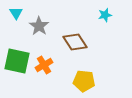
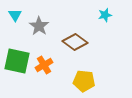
cyan triangle: moved 1 px left, 2 px down
brown diamond: rotated 20 degrees counterclockwise
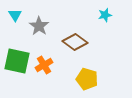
yellow pentagon: moved 3 px right, 2 px up; rotated 10 degrees clockwise
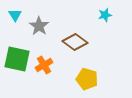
green square: moved 2 px up
